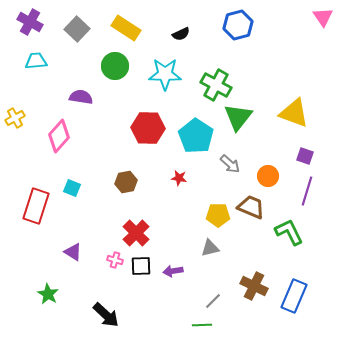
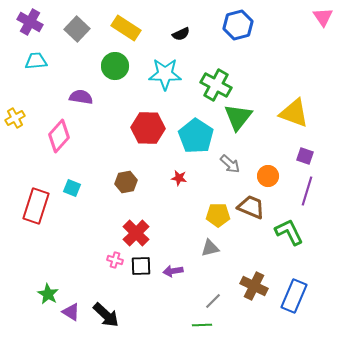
purple triangle: moved 2 px left, 60 px down
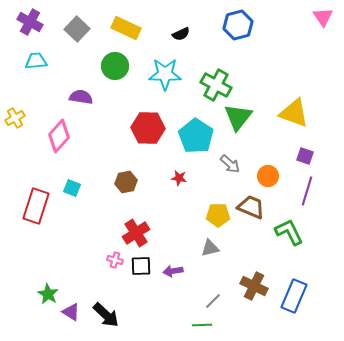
yellow rectangle: rotated 8 degrees counterclockwise
red cross: rotated 12 degrees clockwise
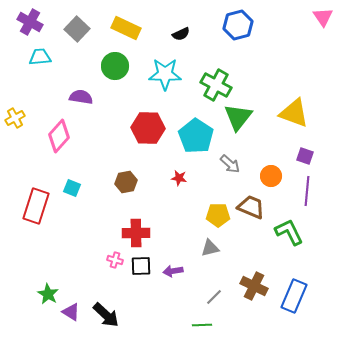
cyan trapezoid: moved 4 px right, 4 px up
orange circle: moved 3 px right
purple line: rotated 12 degrees counterclockwise
red cross: rotated 32 degrees clockwise
gray line: moved 1 px right, 4 px up
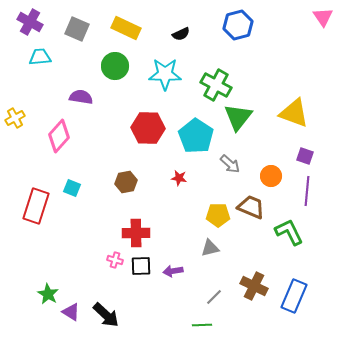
gray square: rotated 20 degrees counterclockwise
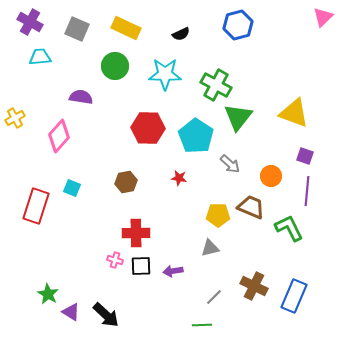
pink triangle: rotated 20 degrees clockwise
green L-shape: moved 4 px up
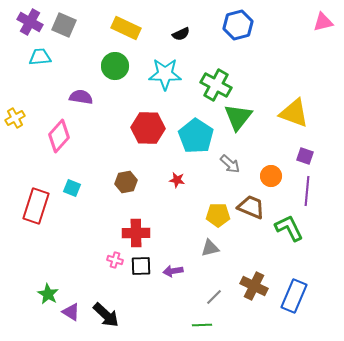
pink triangle: moved 5 px down; rotated 30 degrees clockwise
gray square: moved 13 px left, 4 px up
red star: moved 2 px left, 2 px down
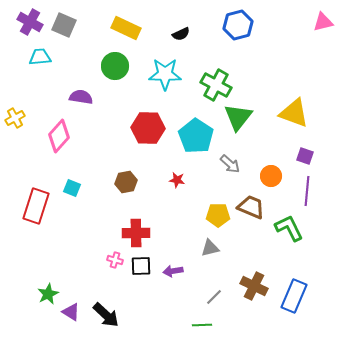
green star: rotated 15 degrees clockwise
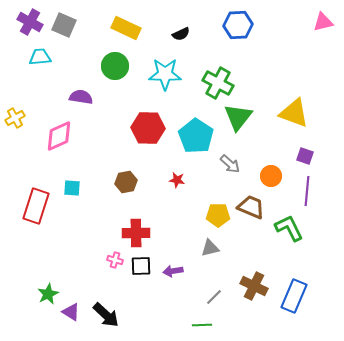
blue hexagon: rotated 12 degrees clockwise
green cross: moved 2 px right, 2 px up
pink diamond: rotated 24 degrees clockwise
cyan square: rotated 18 degrees counterclockwise
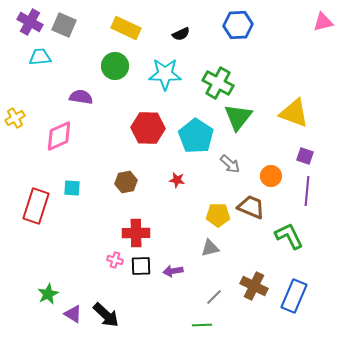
green L-shape: moved 8 px down
purple triangle: moved 2 px right, 2 px down
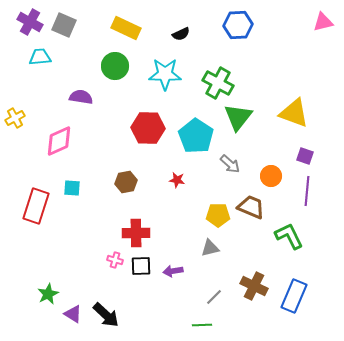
pink diamond: moved 5 px down
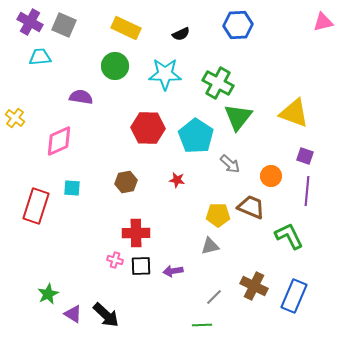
yellow cross: rotated 24 degrees counterclockwise
gray triangle: moved 2 px up
